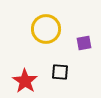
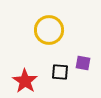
yellow circle: moved 3 px right, 1 px down
purple square: moved 1 px left, 20 px down; rotated 21 degrees clockwise
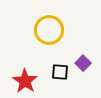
purple square: rotated 35 degrees clockwise
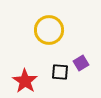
purple square: moved 2 px left; rotated 14 degrees clockwise
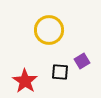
purple square: moved 1 px right, 2 px up
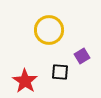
purple square: moved 5 px up
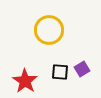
purple square: moved 13 px down
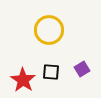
black square: moved 9 px left
red star: moved 2 px left, 1 px up
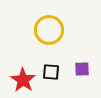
purple square: rotated 28 degrees clockwise
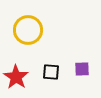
yellow circle: moved 21 px left
red star: moved 7 px left, 3 px up
